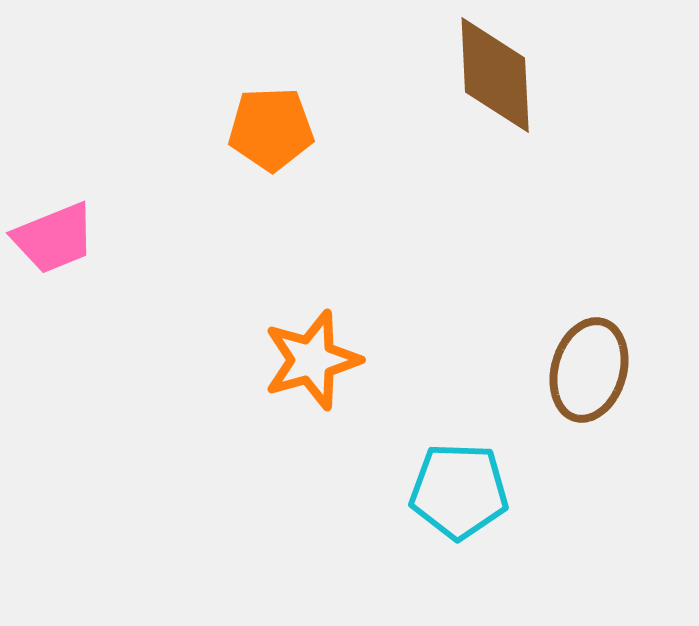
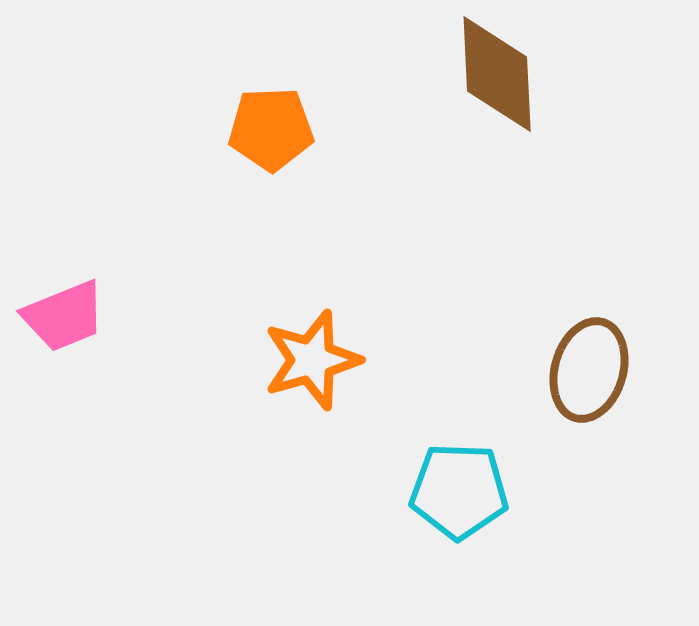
brown diamond: moved 2 px right, 1 px up
pink trapezoid: moved 10 px right, 78 px down
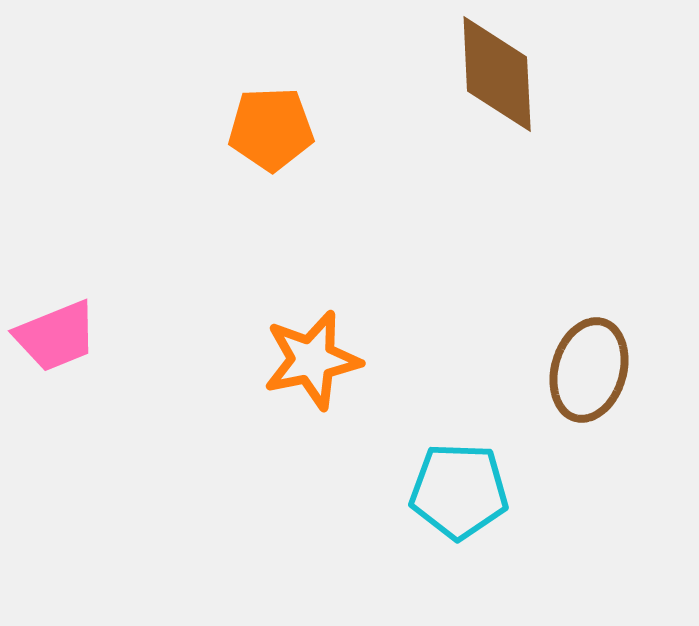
pink trapezoid: moved 8 px left, 20 px down
orange star: rotated 4 degrees clockwise
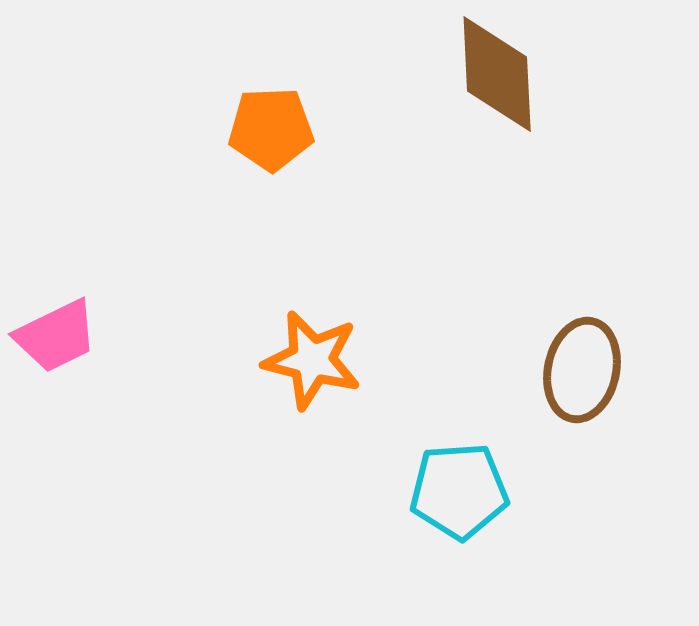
pink trapezoid: rotated 4 degrees counterclockwise
orange star: rotated 26 degrees clockwise
brown ellipse: moved 7 px left; rotated 4 degrees counterclockwise
cyan pentagon: rotated 6 degrees counterclockwise
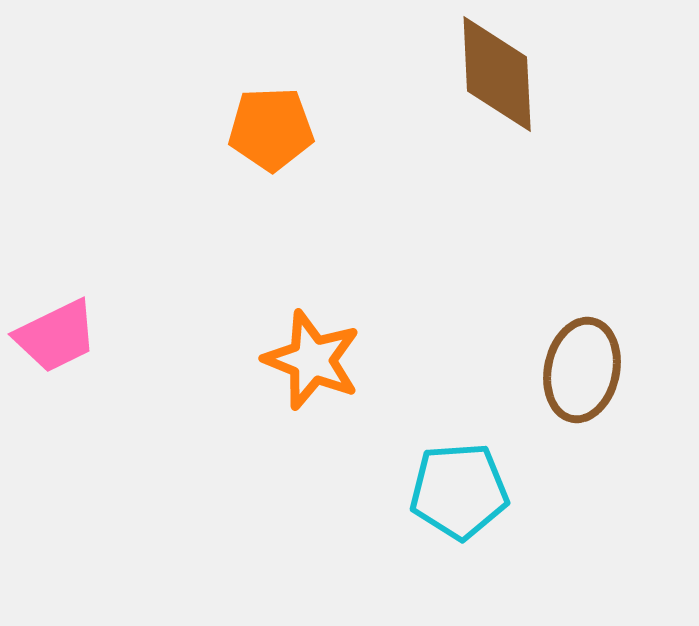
orange star: rotated 8 degrees clockwise
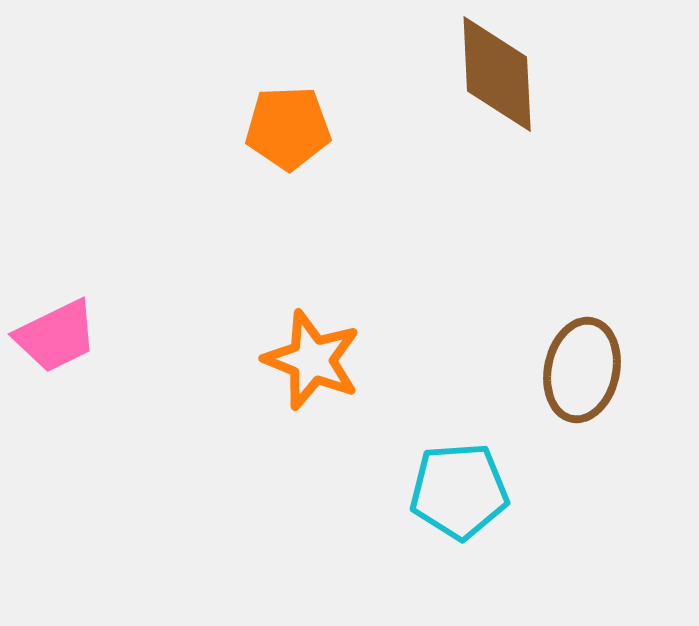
orange pentagon: moved 17 px right, 1 px up
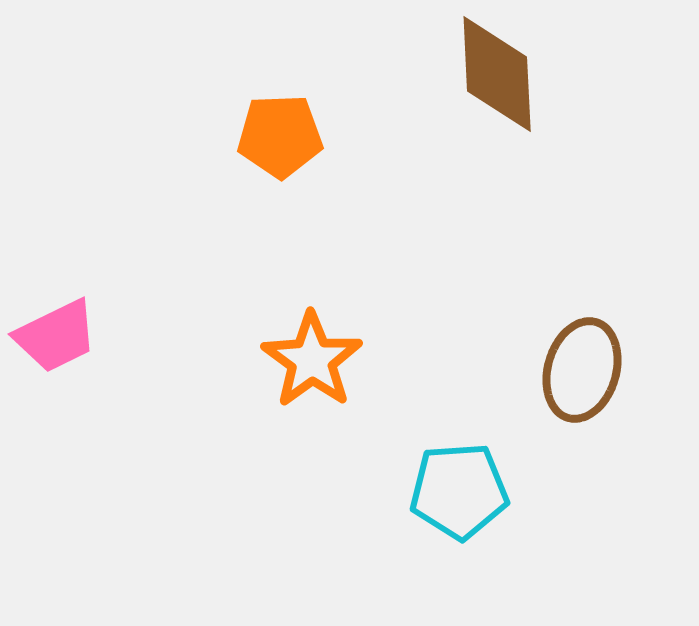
orange pentagon: moved 8 px left, 8 px down
orange star: rotated 14 degrees clockwise
brown ellipse: rotated 4 degrees clockwise
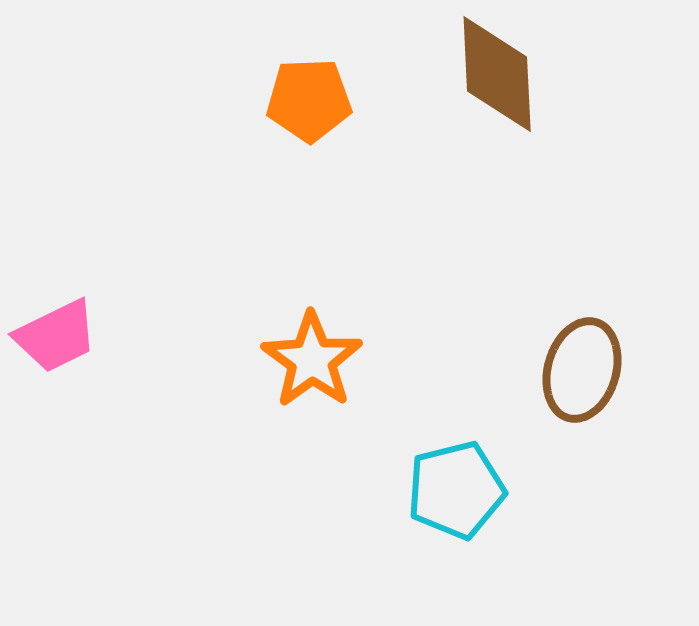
orange pentagon: moved 29 px right, 36 px up
cyan pentagon: moved 3 px left, 1 px up; rotated 10 degrees counterclockwise
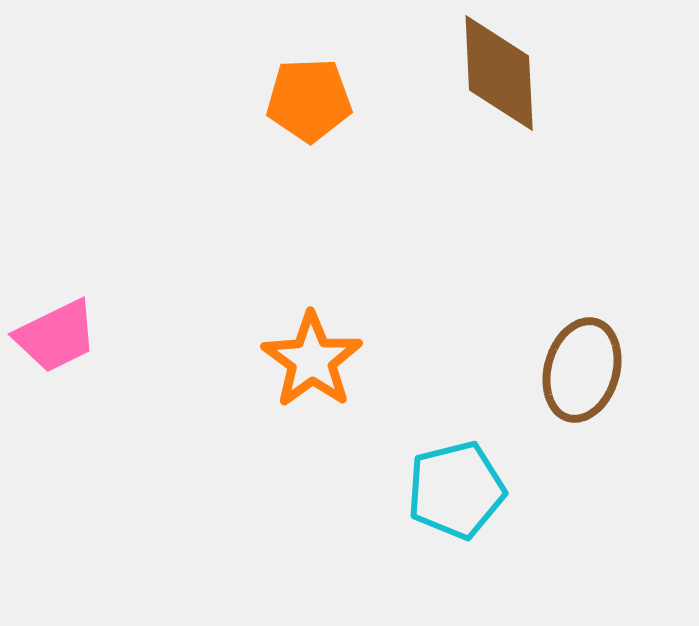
brown diamond: moved 2 px right, 1 px up
